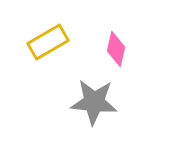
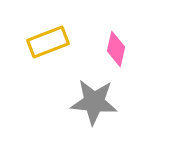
yellow rectangle: rotated 9 degrees clockwise
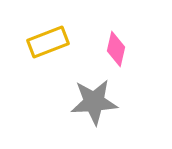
gray star: rotated 9 degrees counterclockwise
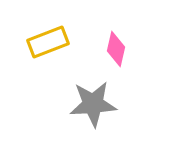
gray star: moved 1 px left, 2 px down
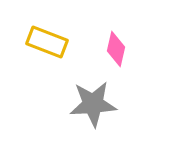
yellow rectangle: moved 1 px left; rotated 42 degrees clockwise
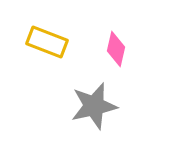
gray star: moved 1 px right, 2 px down; rotated 9 degrees counterclockwise
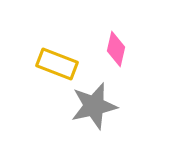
yellow rectangle: moved 10 px right, 22 px down
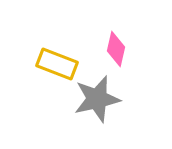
gray star: moved 3 px right, 7 px up
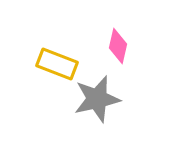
pink diamond: moved 2 px right, 3 px up
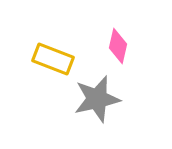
yellow rectangle: moved 4 px left, 5 px up
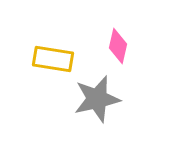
yellow rectangle: rotated 12 degrees counterclockwise
